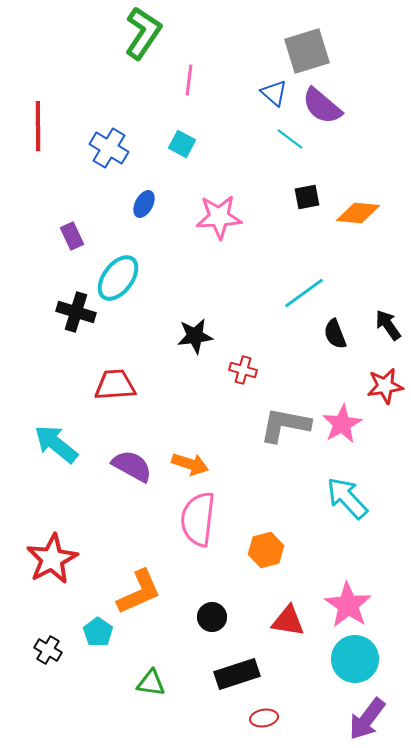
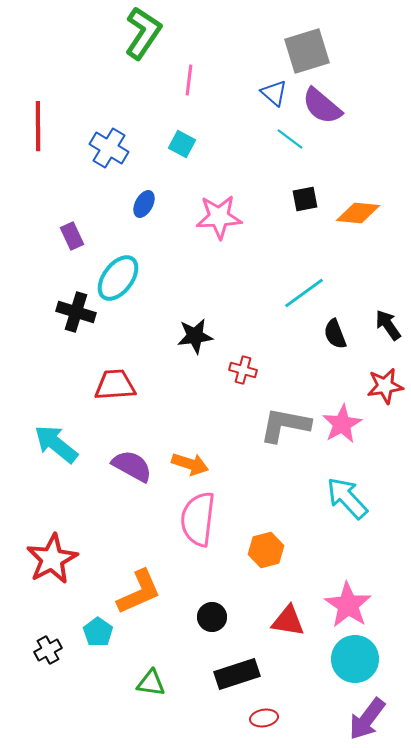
black square at (307, 197): moved 2 px left, 2 px down
black cross at (48, 650): rotated 32 degrees clockwise
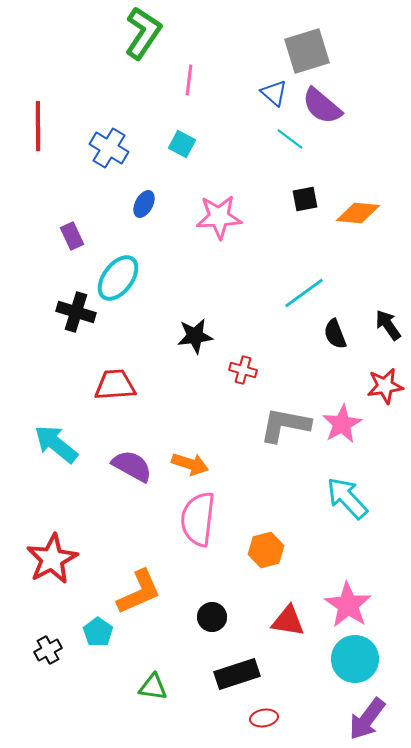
green triangle at (151, 683): moved 2 px right, 4 px down
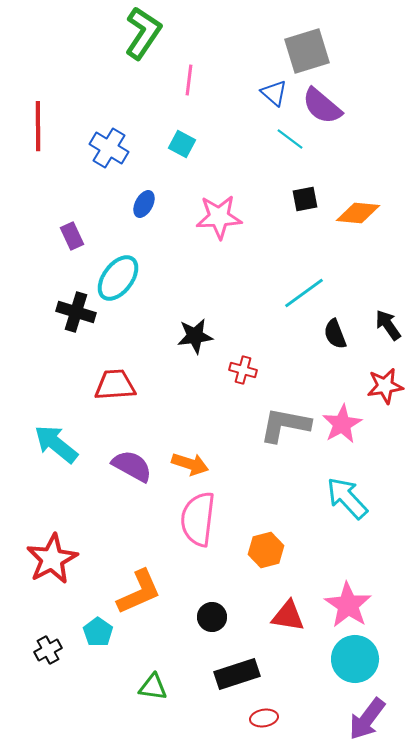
red triangle at (288, 621): moved 5 px up
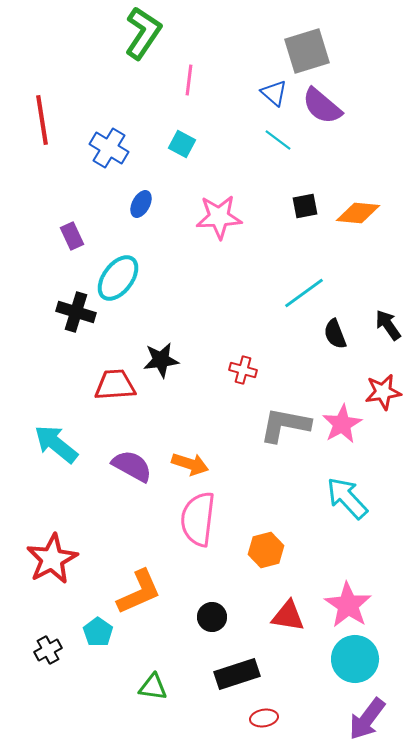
red line at (38, 126): moved 4 px right, 6 px up; rotated 9 degrees counterclockwise
cyan line at (290, 139): moved 12 px left, 1 px down
black square at (305, 199): moved 7 px down
blue ellipse at (144, 204): moved 3 px left
black star at (195, 336): moved 34 px left, 24 px down
red star at (385, 386): moved 2 px left, 6 px down
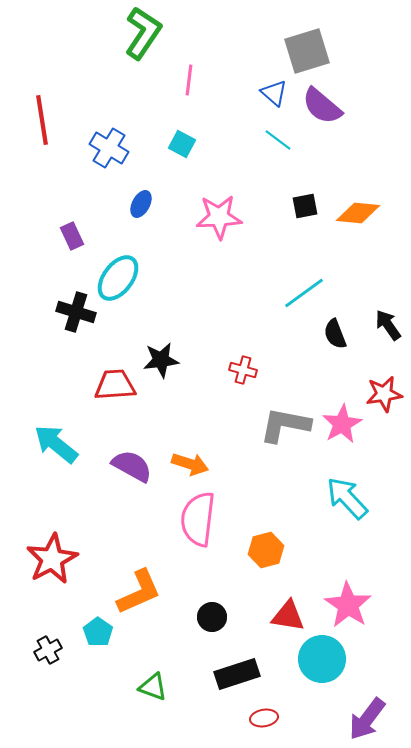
red star at (383, 392): moved 1 px right, 2 px down
cyan circle at (355, 659): moved 33 px left
green triangle at (153, 687): rotated 12 degrees clockwise
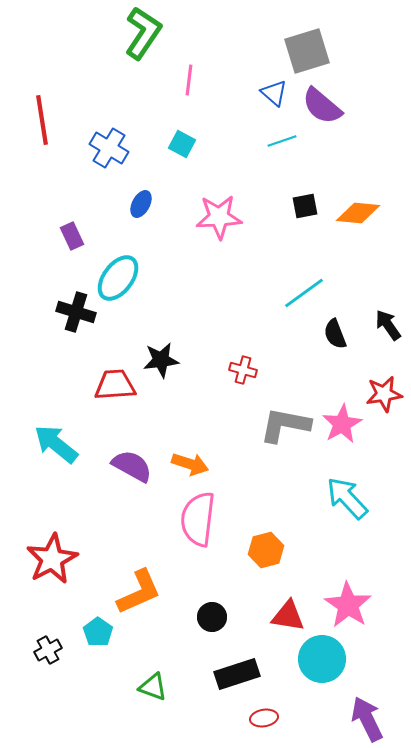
cyan line at (278, 140): moved 4 px right, 1 px down; rotated 56 degrees counterclockwise
purple arrow at (367, 719): rotated 117 degrees clockwise
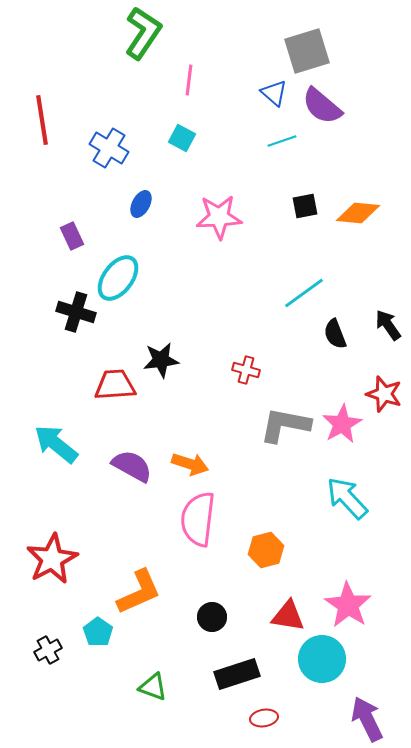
cyan square at (182, 144): moved 6 px up
red cross at (243, 370): moved 3 px right
red star at (384, 394): rotated 27 degrees clockwise
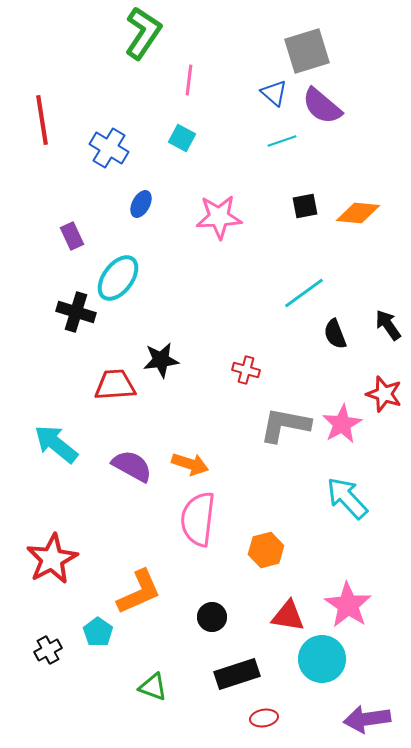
purple arrow at (367, 719): rotated 72 degrees counterclockwise
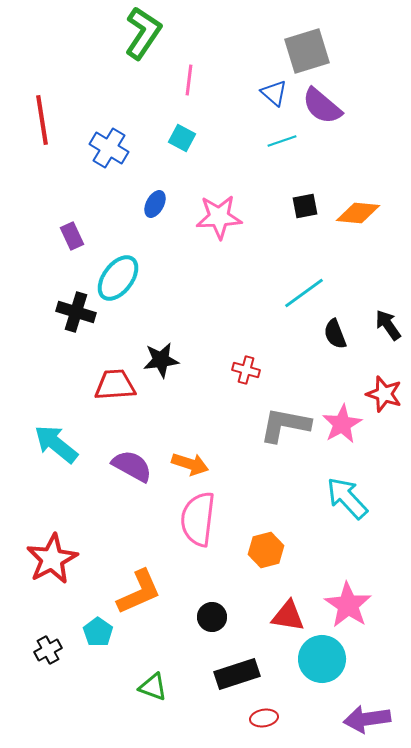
blue ellipse at (141, 204): moved 14 px right
